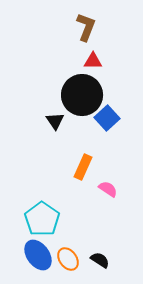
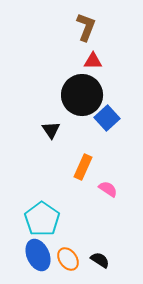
black triangle: moved 4 px left, 9 px down
blue ellipse: rotated 12 degrees clockwise
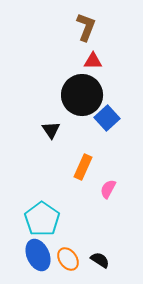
pink semicircle: rotated 96 degrees counterclockwise
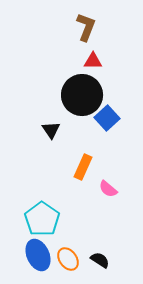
pink semicircle: rotated 78 degrees counterclockwise
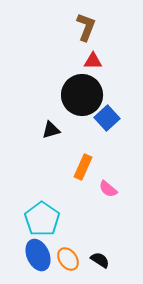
black triangle: rotated 48 degrees clockwise
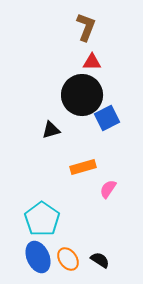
red triangle: moved 1 px left, 1 px down
blue square: rotated 15 degrees clockwise
orange rectangle: rotated 50 degrees clockwise
pink semicircle: rotated 84 degrees clockwise
blue ellipse: moved 2 px down
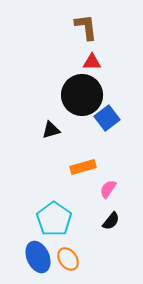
brown L-shape: rotated 28 degrees counterclockwise
blue square: rotated 10 degrees counterclockwise
cyan pentagon: moved 12 px right
black semicircle: moved 11 px right, 39 px up; rotated 96 degrees clockwise
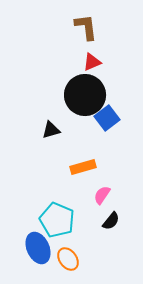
red triangle: rotated 24 degrees counterclockwise
black circle: moved 3 px right
pink semicircle: moved 6 px left, 6 px down
cyan pentagon: moved 3 px right, 1 px down; rotated 12 degrees counterclockwise
blue ellipse: moved 9 px up
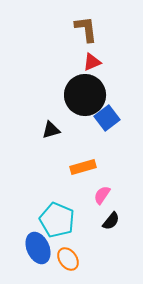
brown L-shape: moved 2 px down
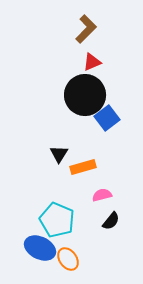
brown L-shape: rotated 52 degrees clockwise
black triangle: moved 8 px right, 24 px down; rotated 42 degrees counterclockwise
pink semicircle: rotated 42 degrees clockwise
blue ellipse: moved 2 px right; rotated 40 degrees counterclockwise
